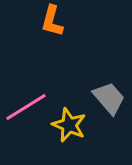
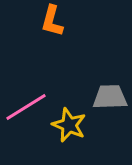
gray trapezoid: moved 1 px right, 1 px up; rotated 51 degrees counterclockwise
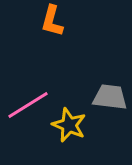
gray trapezoid: rotated 9 degrees clockwise
pink line: moved 2 px right, 2 px up
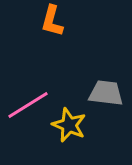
gray trapezoid: moved 4 px left, 4 px up
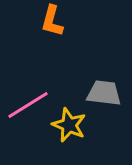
gray trapezoid: moved 2 px left
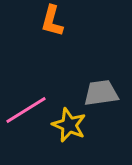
gray trapezoid: moved 3 px left; rotated 15 degrees counterclockwise
pink line: moved 2 px left, 5 px down
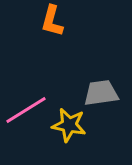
yellow star: rotated 12 degrees counterclockwise
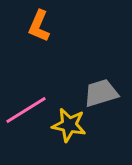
orange L-shape: moved 13 px left, 5 px down; rotated 8 degrees clockwise
gray trapezoid: rotated 9 degrees counterclockwise
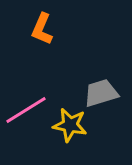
orange L-shape: moved 3 px right, 3 px down
yellow star: moved 1 px right
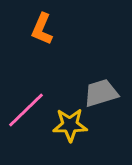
pink line: rotated 12 degrees counterclockwise
yellow star: rotated 12 degrees counterclockwise
